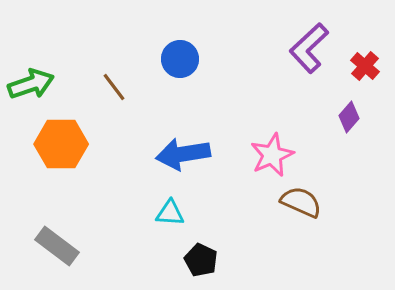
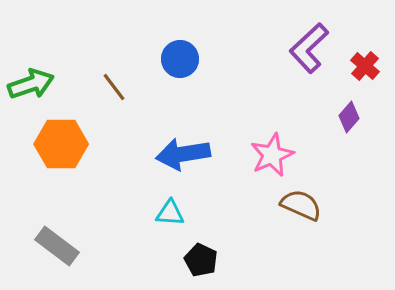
brown semicircle: moved 3 px down
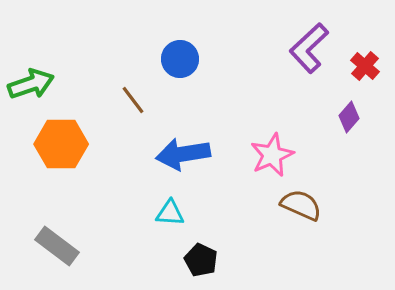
brown line: moved 19 px right, 13 px down
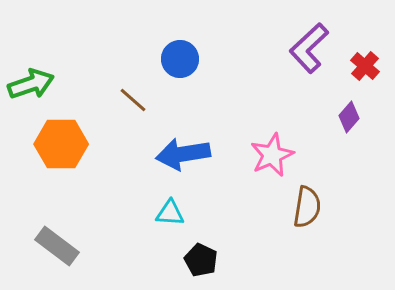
brown line: rotated 12 degrees counterclockwise
brown semicircle: moved 6 px right, 2 px down; rotated 75 degrees clockwise
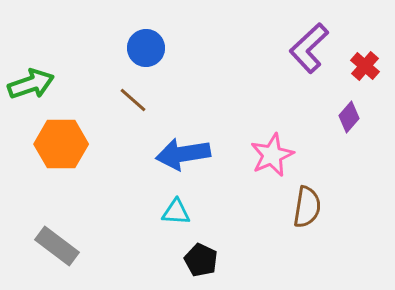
blue circle: moved 34 px left, 11 px up
cyan triangle: moved 6 px right, 1 px up
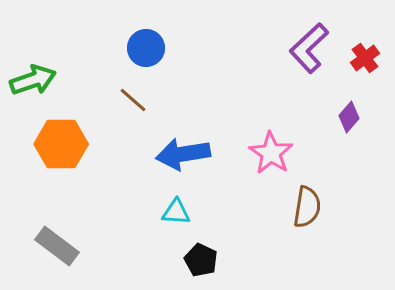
red cross: moved 8 px up; rotated 12 degrees clockwise
green arrow: moved 2 px right, 4 px up
pink star: moved 1 px left, 2 px up; rotated 15 degrees counterclockwise
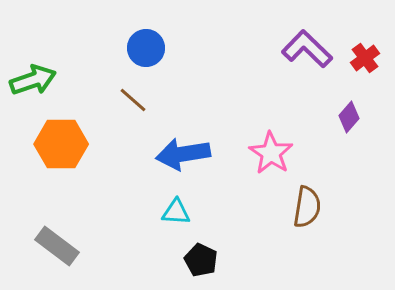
purple L-shape: moved 2 px left, 1 px down; rotated 87 degrees clockwise
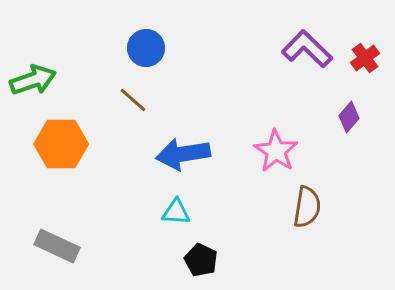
pink star: moved 5 px right, 2 px up
gray rectangle: rotated 12 degrees counterclockwise
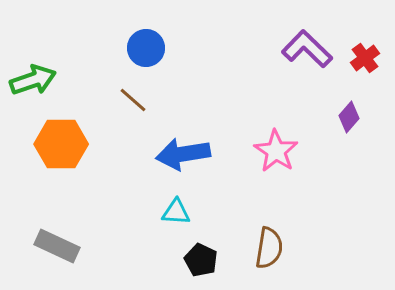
brown semicircle: moved 38 px left, 41 px down
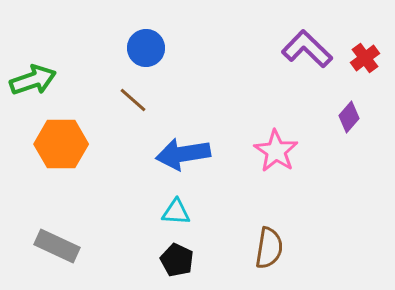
black pentagon: moved 24 px left
